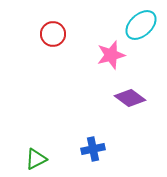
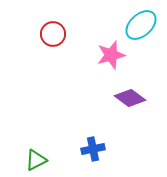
green triangle: moved 1 px down
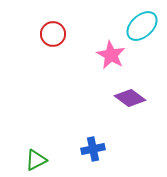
cyan ellipse: moved 1 px right, 1 px down
pink star: rotated 28 degrees counterclockwise
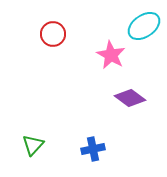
cyan ellipse: moved 2 px right; rotated 8 degrees clockwise
green triangle: moved 3 px left, 15 px up; rotated 20 degrees counterclockwise
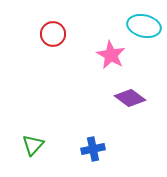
cyan ellipse: rotated 48 degrees clockwise
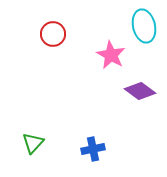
cyan ellipse: rotated 64 degrees clockwise
purple diamond: moved 10 px right, 7 px up
green triangle: moved 2 px up
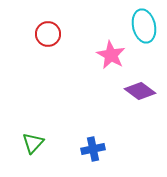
red circle: moved 5 px left
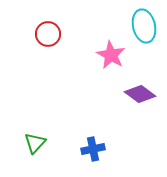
purple diamond: moved 3 px down
green triangle: moved 2 px right
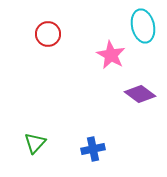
cyan ellipse: moved 1 px left
